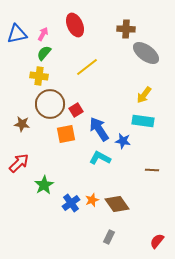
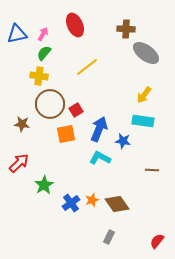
blue arrow: rotated 55 degrees clockwise
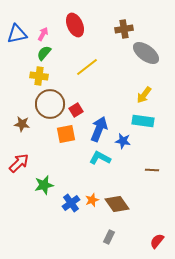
brown cross: moved 2 px left; rotated 12 degrees counterclockwise
green star: rotated 18 degrees clockwise
